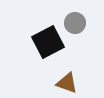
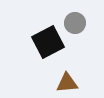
brown triangle: rotated 25 degrees counterclockwise
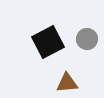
gray circle: moved 12 px right, 16 px down
